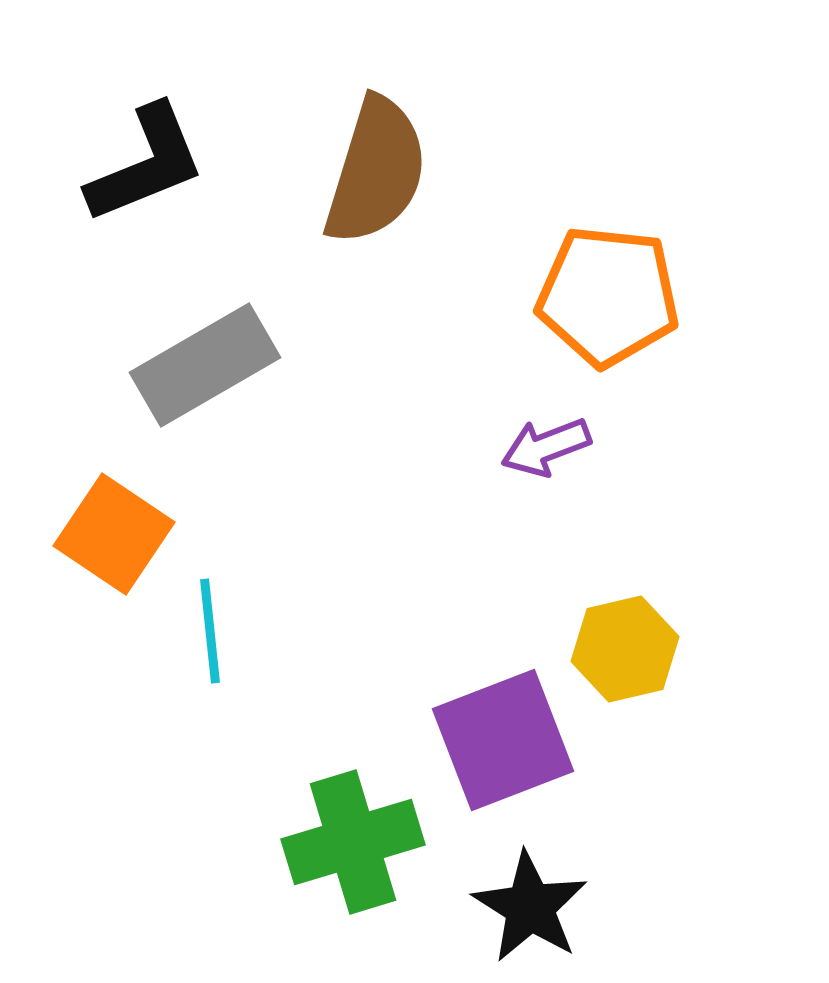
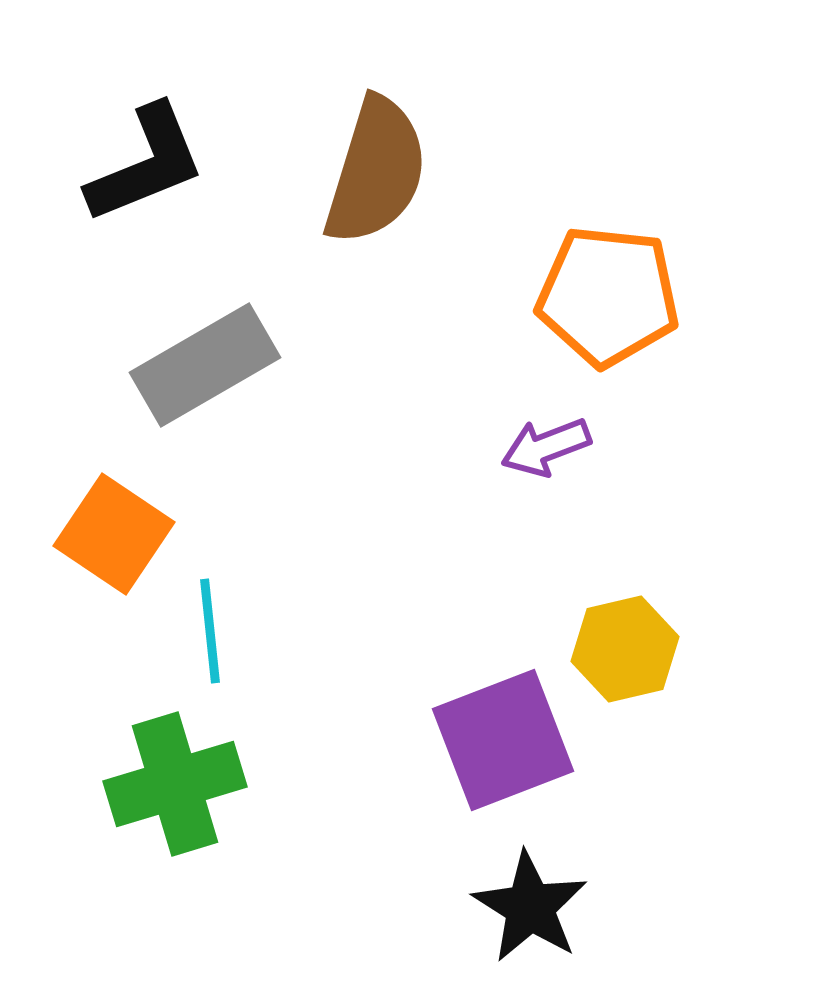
green cross: moved 178 px left, 58 px up
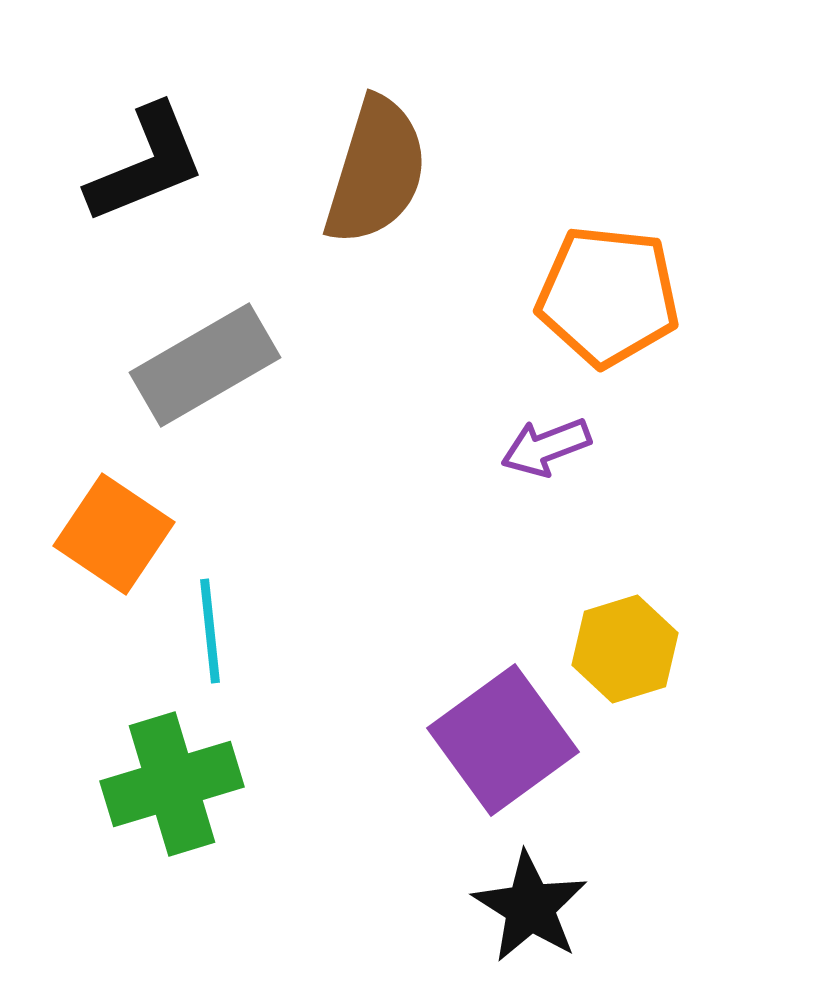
yellow hexagon: rotated 4 degrees counterclockwise
purple square: rotated 15 degrees counterclockwise
green cross: moved 3 px left
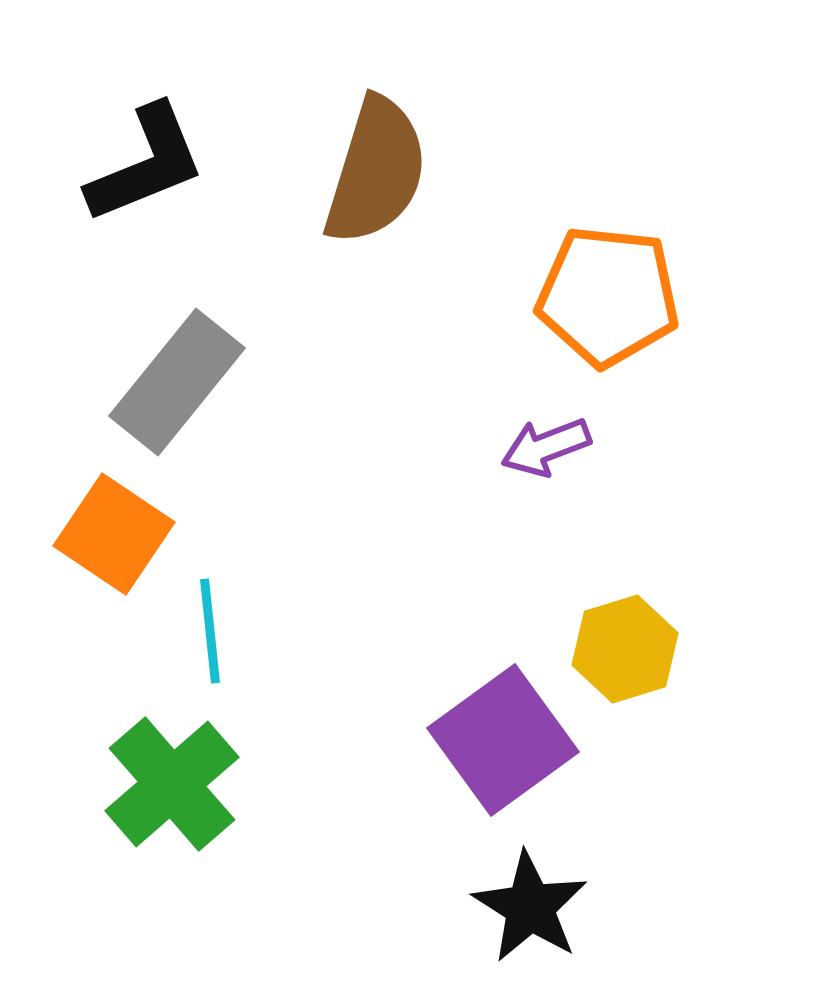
gray rectangle: moved 28 px left, 17 px down; rotated 21 degrees counterclockwise
green cross: rotated 24 degrees counterclockwise
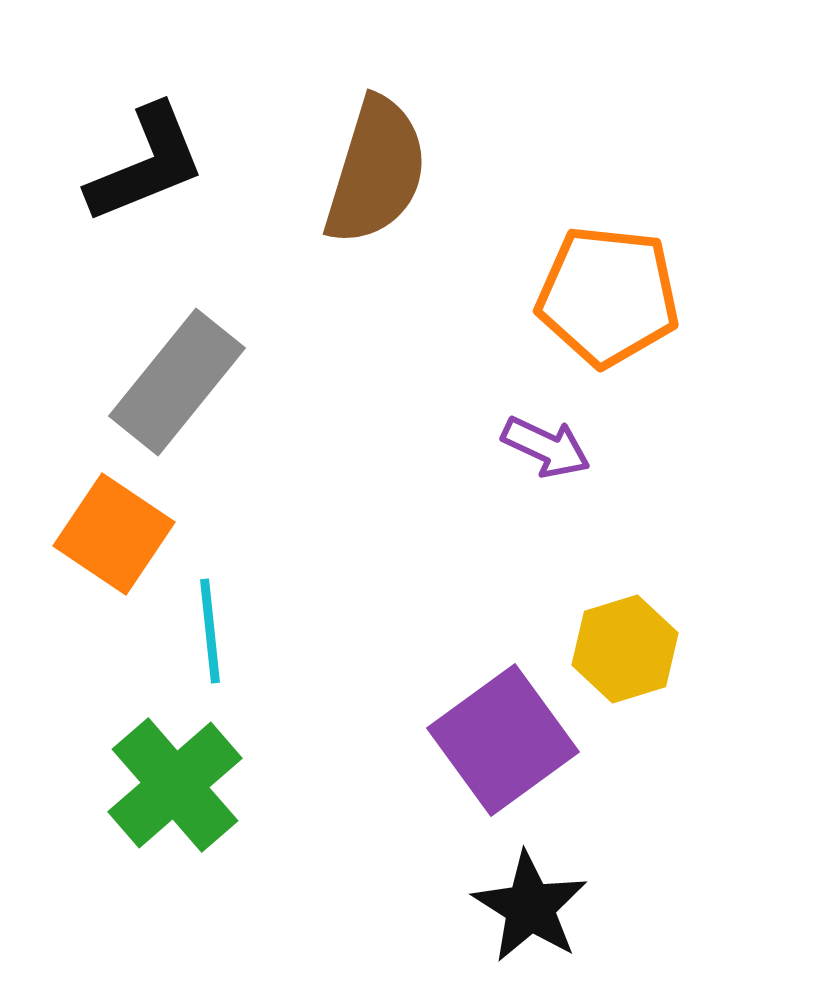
purple arrow: rotated 134 degrees counterclockwise
green cross: moved 3 px right, 1 px down
